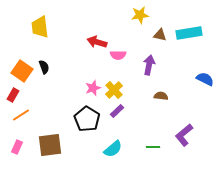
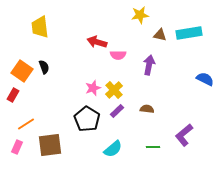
brown semicircle: moved 14 px left, 13 px down
orange line: moved 5 px right, 9 px down
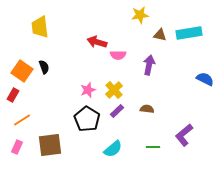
pink star: moved 5 px left, 2 px down
orange line: moved 4 px left, 4 px up
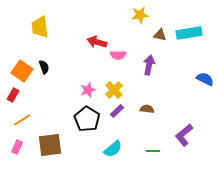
green line: moved 4 px down
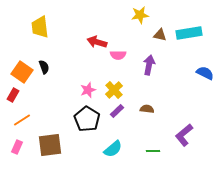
orange square: moved 1 px down
blue semicircle: moved 6 px up
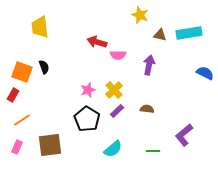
yellow star: rotated 30 degrees clockwise
orange square: rotated 15 degrees counterclockwise
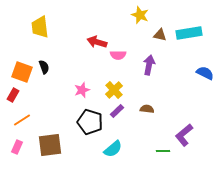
pink star: moved 6 px left
black pentagon: moved 3 px right, 3 px down; rotated 15 degrees counterclockwise
green line: moved 10 px right
